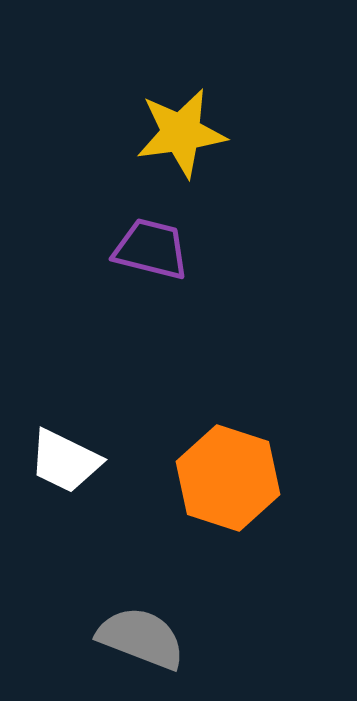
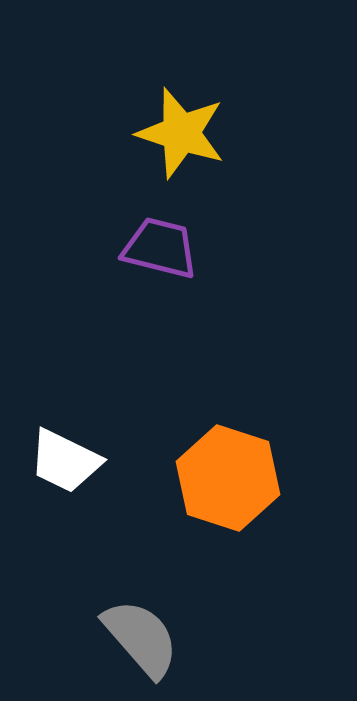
yellow star: rotated 26 degrees clockwise
purple trapezoid: moved 9 px right, 1 px up
gray semicircle: rotated 28 degrees clockwise
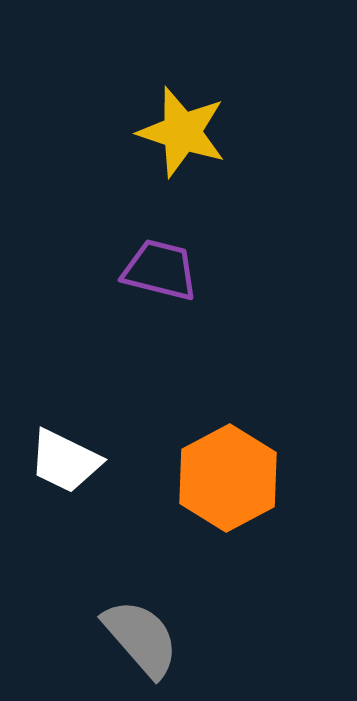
yellow star: moved 1 px right, 1 px up
purple trapezoid: moved 22 px down
orange hexagon: rotated 14 degrees clockwise
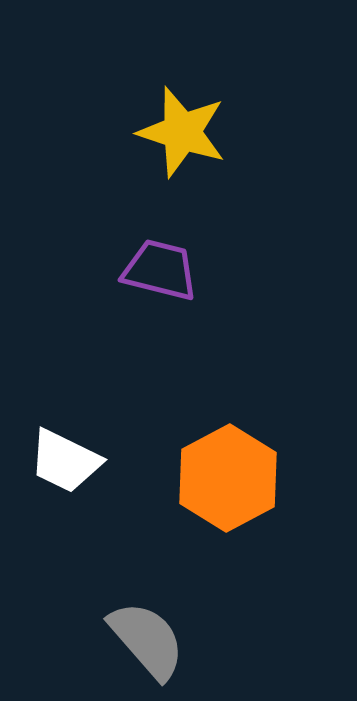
gray semicircle: moved 6 px right, 2 px down
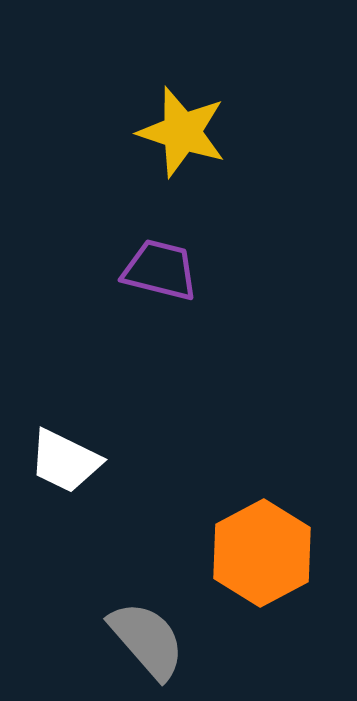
orange hexagon: moved 34 px right, 75 px down
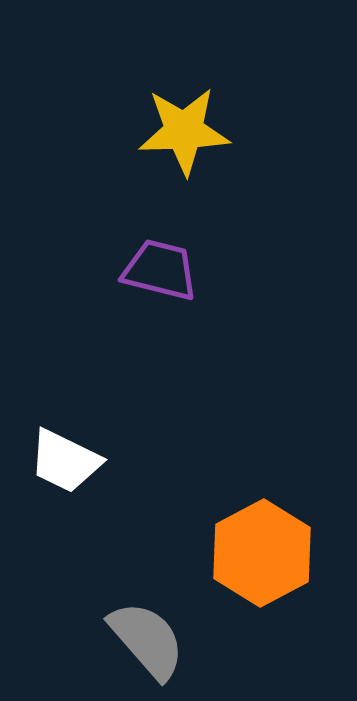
yellow star: moved 2 px right, 1 px up; rotated 20 degrees counterclockwise
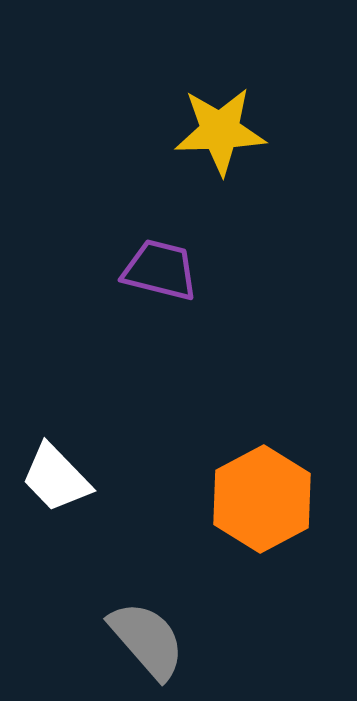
yellow star: moved 36 px right
white trapezoid: moved 9 px left, 17 px down; rotated 20 degrees clockwise
orange hexagon: moved 54 px up
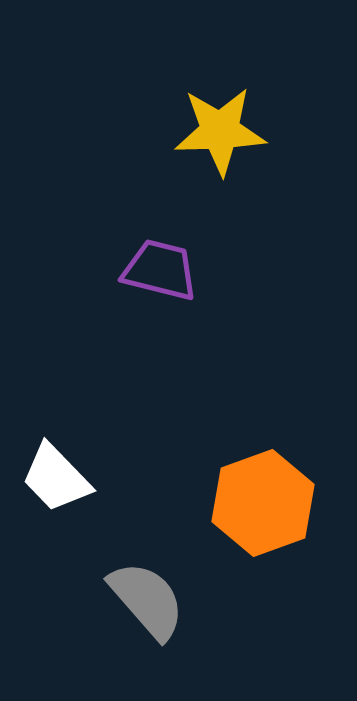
orange hexagon: moved 1 px right, 4 px down; rotated 8 degrees clockwise
gray semicircle: moved 40 px up
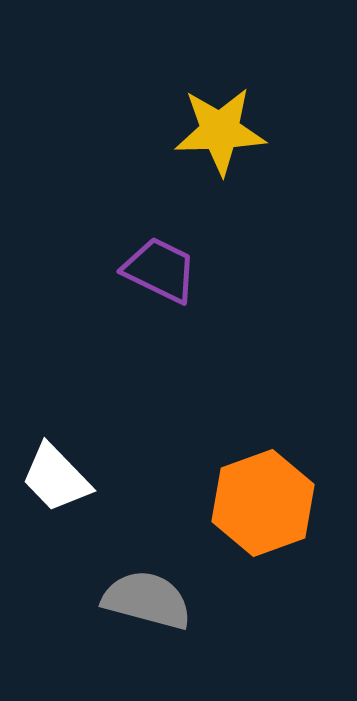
purple trapezoid: rotated 12 degrees clockwise
gray semicircle: rotated 34 degrees counterclockwise
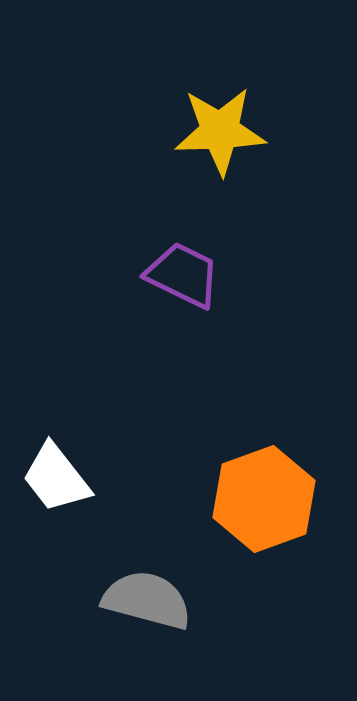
purple trapezoid: moved 23 px right, 5 px down
white trapezoid: rotated 6 degrees clockwise
orange hexagon: moved 1 px right, 4 px up
